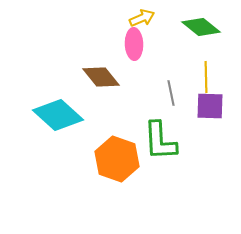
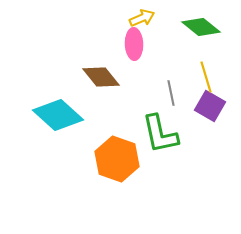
yellow line: rotated 16 degrees counterclockwise
purple square: rotated 28 degrees clockwise
green L-shape: moved 7 px up; rotated 9 degrees counterclockwise
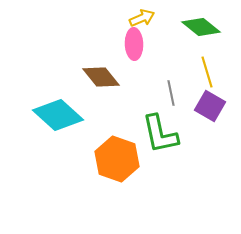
yellow line: moved 1 px right, 5 px up
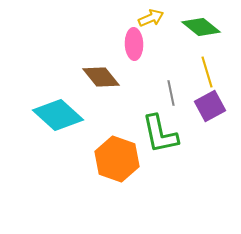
yellow arrow: moved 9 px right
purple square: rotated 32 degrees clockwise
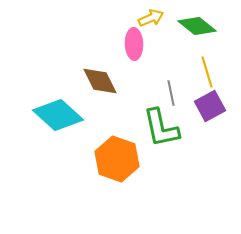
green diamond: moved 4 px left, 1 px up
brown diamond: moved 1 px left, 4 px down; rotated 12 degrees clockwise
green L-shape: moved 1 px right, 6 px up
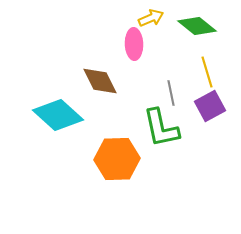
orange hexagon: rotated 21 degrees counterclockwise
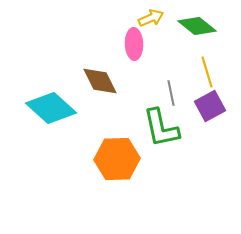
cyan diamond: moved 7 px left, 7 px up
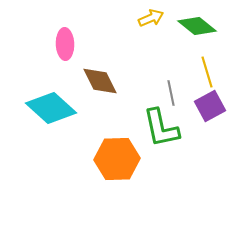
pink ellipse: moved 69 px left
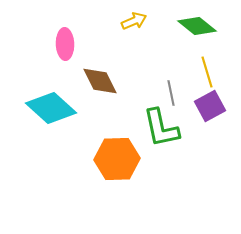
yellow arrow: moved 17 px left, 3 px down
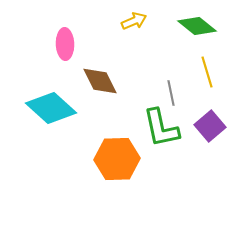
purple square: moved 20 px down; rotated 12 degrees counterclockwise
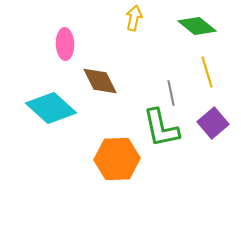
yellow arrow: moved 3 px up; rotated 55 degrees counterclockwise
purple square: moved 3 px right, 3 px up
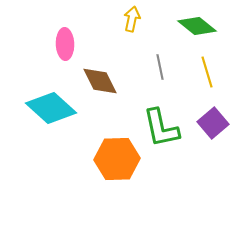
yellow arrow: moved 2 px left, 1 px down
gray line: moved 11 px left, 26 px up
